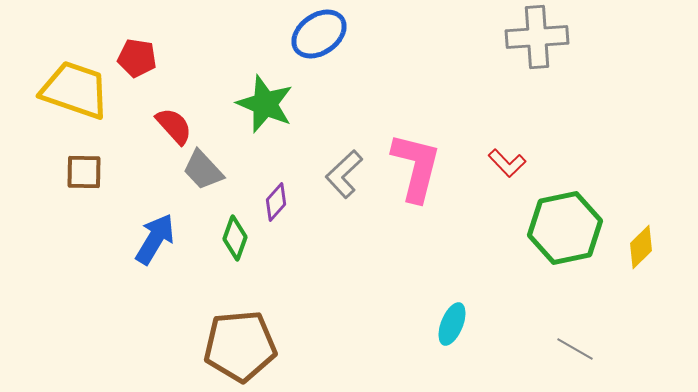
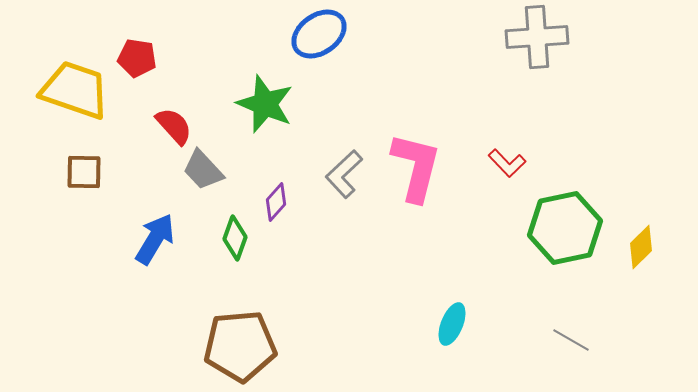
gray line: moved 4 px left, 9 px up
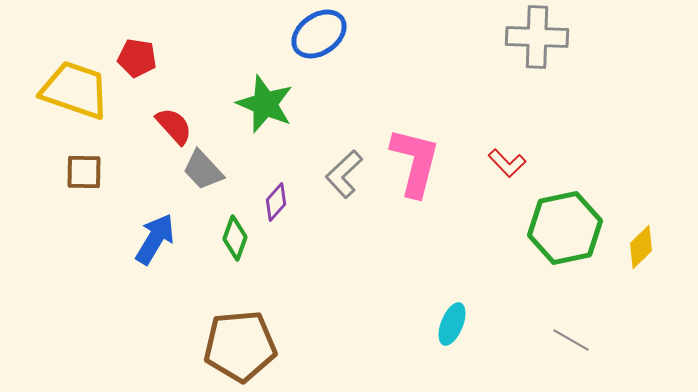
gray cross: rotated 6 degrees clockwise
pink L-shape: moved 1 px left, 5 px up
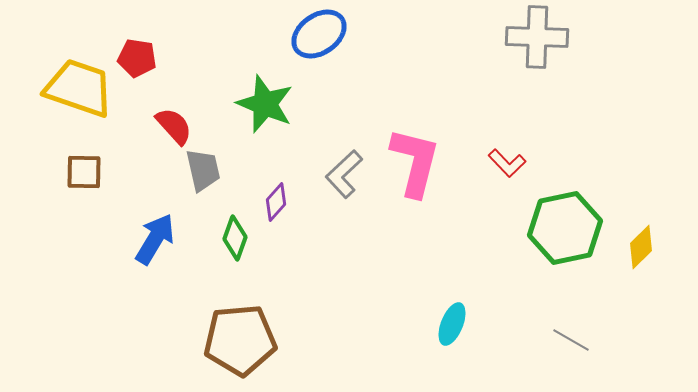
yellow trapezoid: moved 4 px right, 2 px up
gray trapezoid: rotated 150 degrees counterclockwise
brown pentagon: moved 6 px up
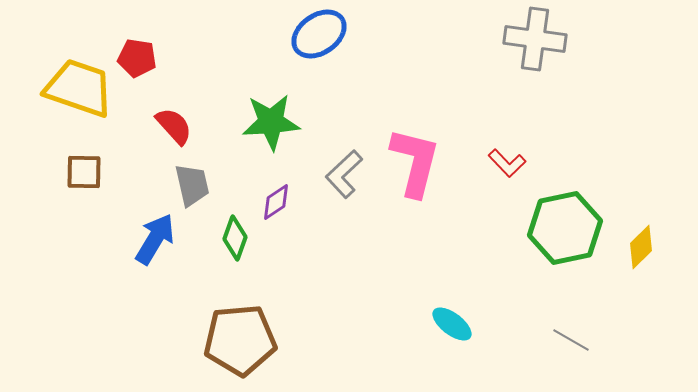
gray cross: moved 2 px left, 2 px down; rotated 6 degrees clockwise
green star: moved 6 px right, 18 px down; rotated 26 degrees counterclockwise
gray trapezoid: moved 11 px left, 15 px down
purple diamond: rotated 15 degrees clockwise
cyan ellipse: rotated 75 degrees counterclockwise
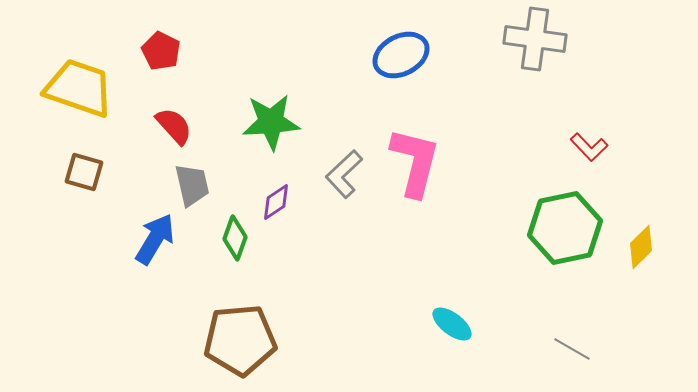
blue ellipse: moved 82 px right, 21 px down; rotated 8 degrees clockwise
red pentagon: moved 24 px right, 7 px up; rotated 18 degrees clockwise
red L-shape: moved 82 px right, 16 px up
brown square: rotated 15 degrees clockwise
gray line: moved 1 px right, 9 px down
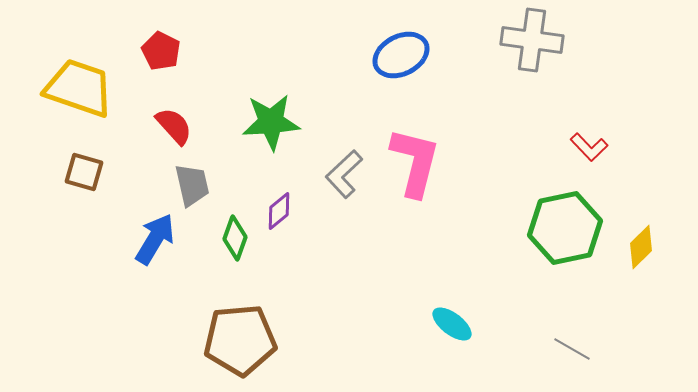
gray cross: moved 3 px left, 1 px down
purple diamond: moved 3 px right, 9 px down; rotated 6 degrees counterclockwise
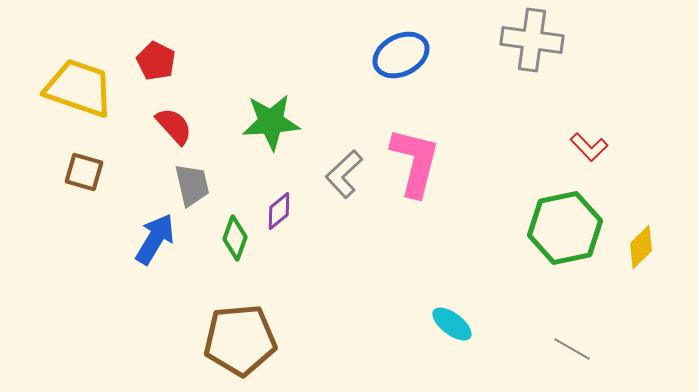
red pentagon: moved 5 px left, 10 px down
